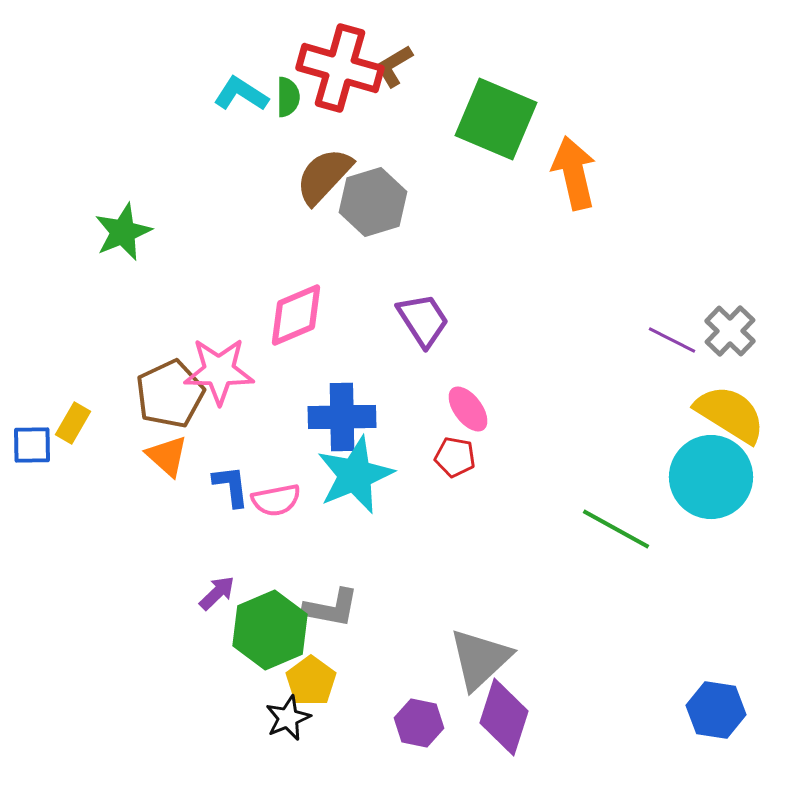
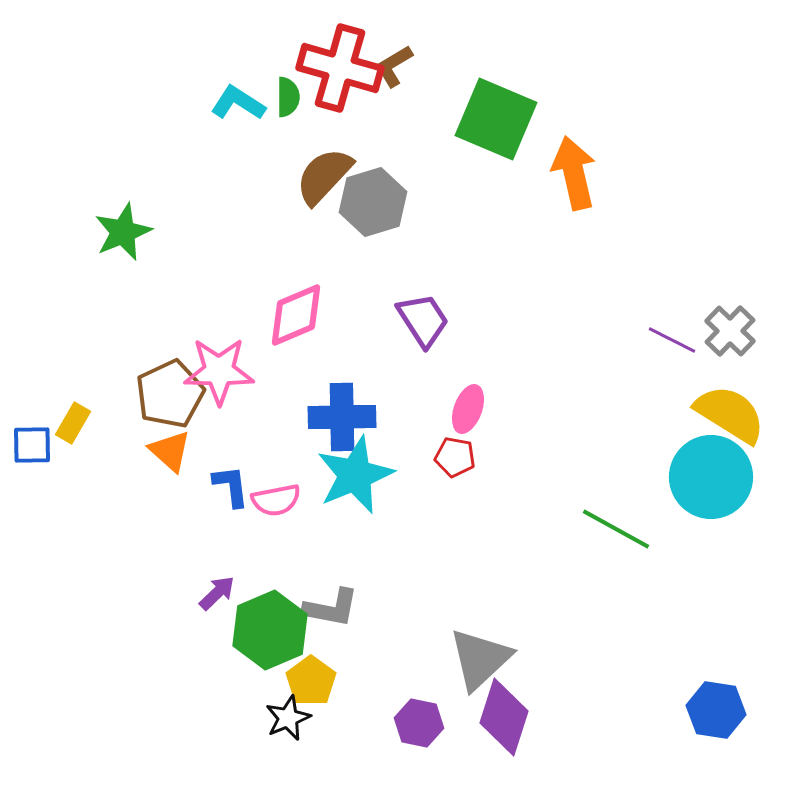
cyan L-shape: moved 3 px left, 9 px down
pink ellipse: rotated 57 degrees clockwise
orange triangle: moved 3 px right, 5 px up
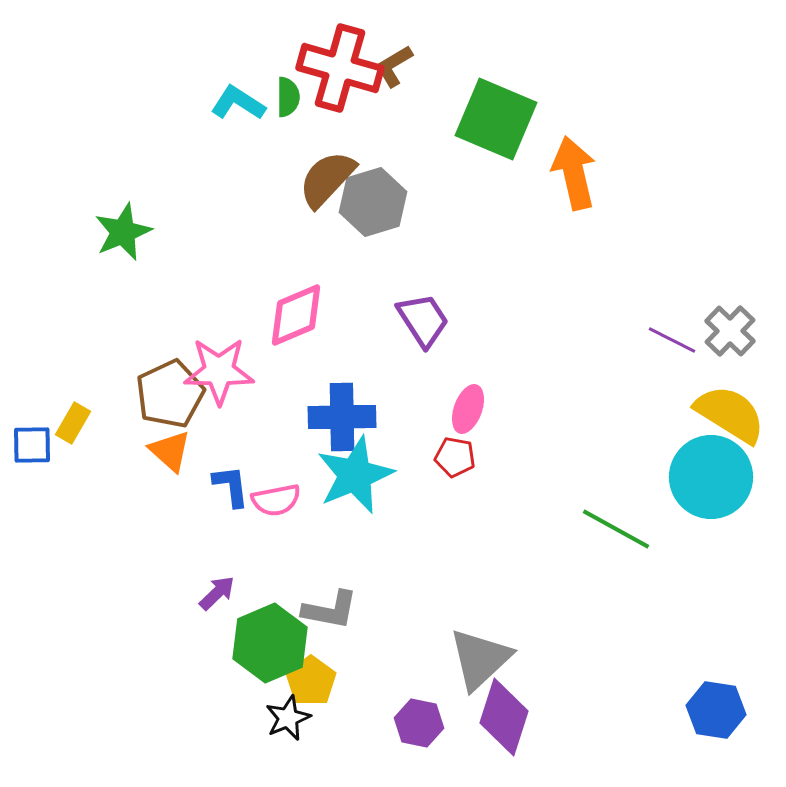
brown semicircle: moved 3 px right, 3 px down
gray L-shape: moved 1 px left, 2 px down
green hexagon: moved 13 px down
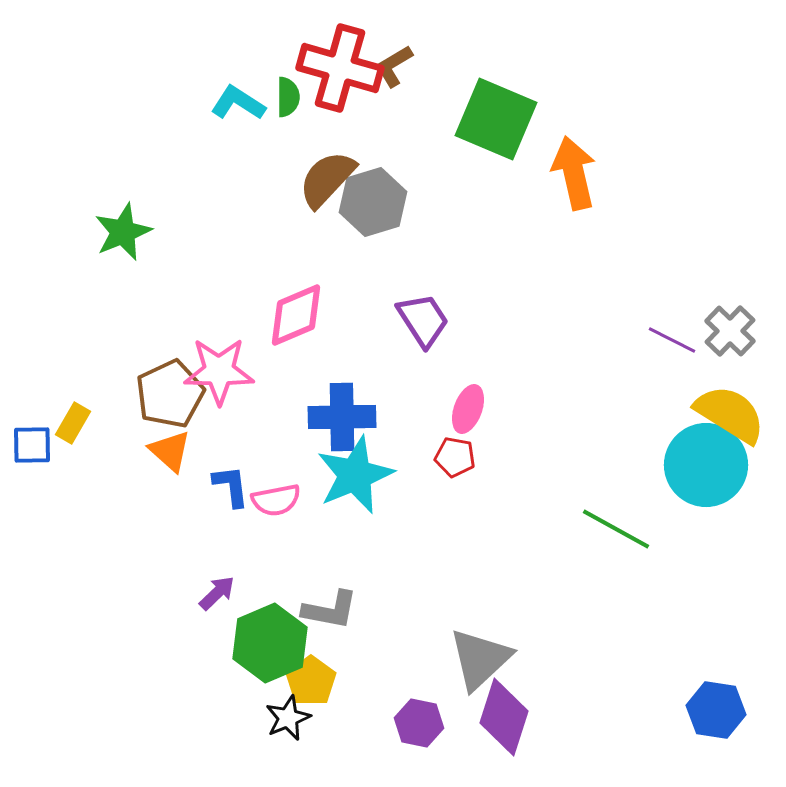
cyan circle: moved 5 px left, 12 px up
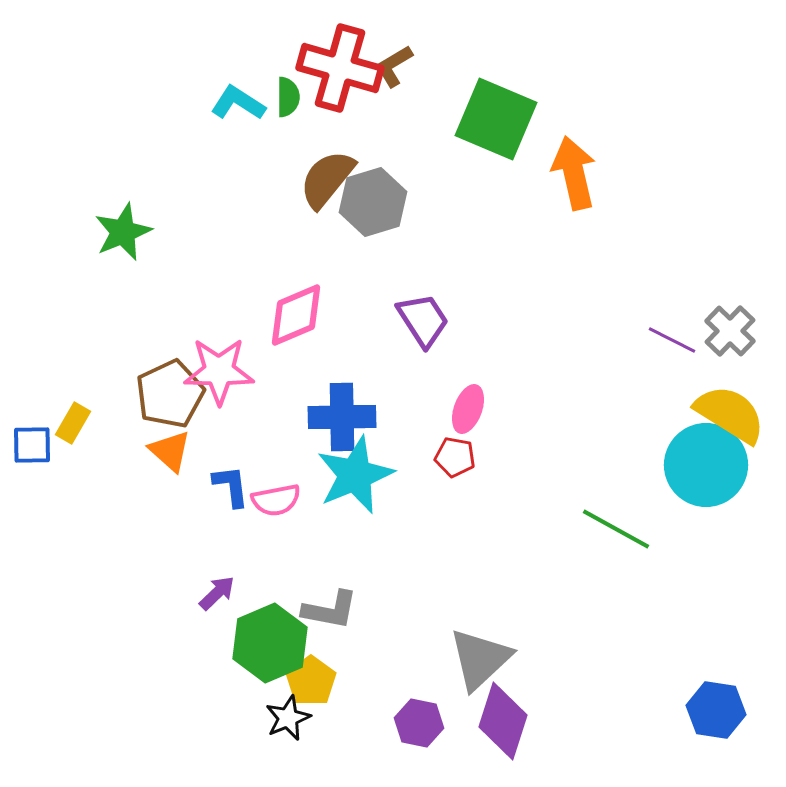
brown semicircle: rotated 4 degrees counterclockwise
purple diamond: moved 1 px left, 4 px down
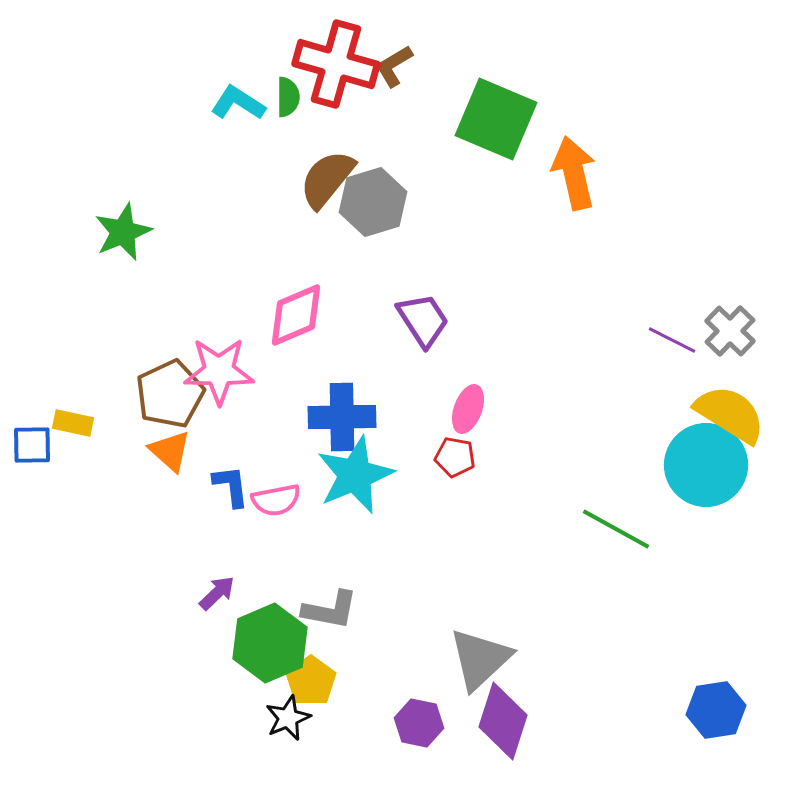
red cross: moved 4 px left, 4 px up
yellow rectangle: rotated 72 degrees clockwise
blue hexagon: rotated 18 degrees counterclockwise
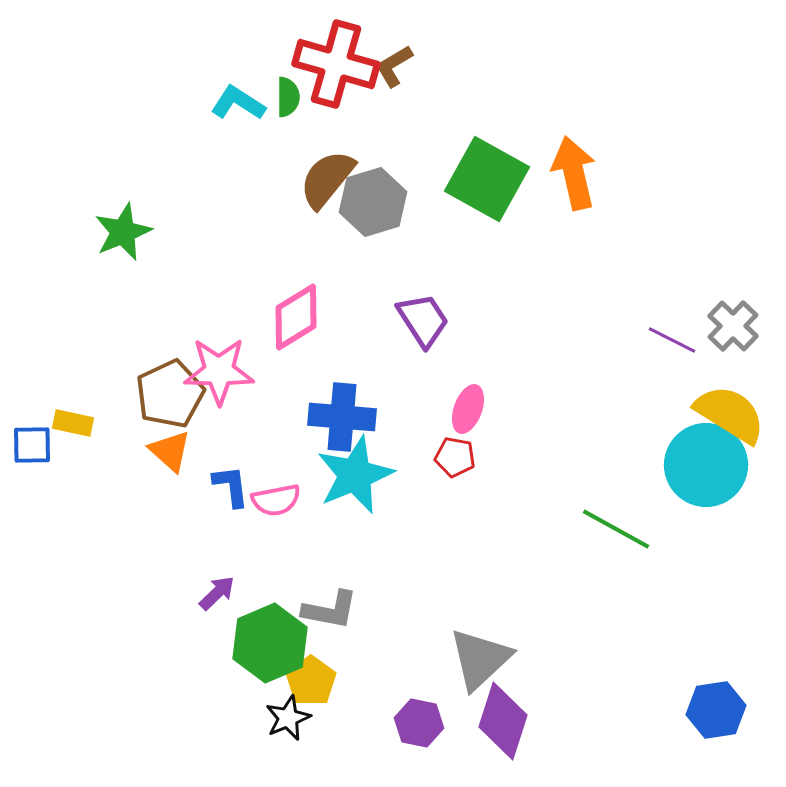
green square: moved 9 px left, 60 px down; rotated 6 degrees clockwise
pink diamond: moved 2 px down; rotated 8 degrees counterclockwise
gray cross: moved 3 px right, 5 px up
blue cross: rotated 6 degrees clockwise
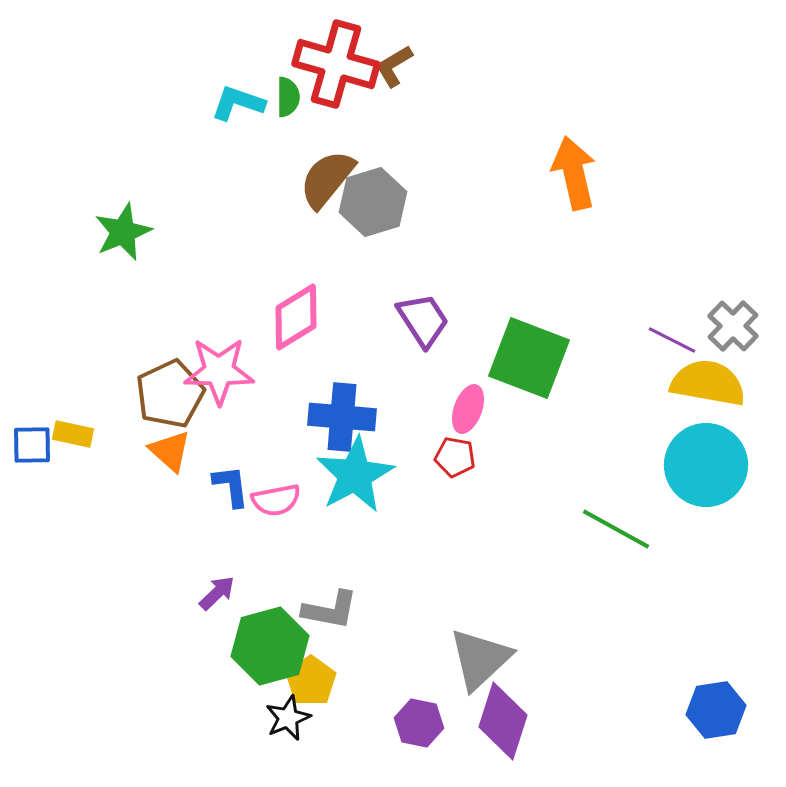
cyan L-shape: rotated 14 degrees counterclockwise
green square: moved 42 px right, 179 px down; rotated 8 degrees counterclockwise
yellow semicircle: moved 22 px left, 31 px up; rotated 22 degrees counterclockwise
yellow rectangle: moved 11 px down
cyan star: rotated 6 degrees counterclockwise
green hexagon: moved 3 px down; rotated 8 degrees clockwise
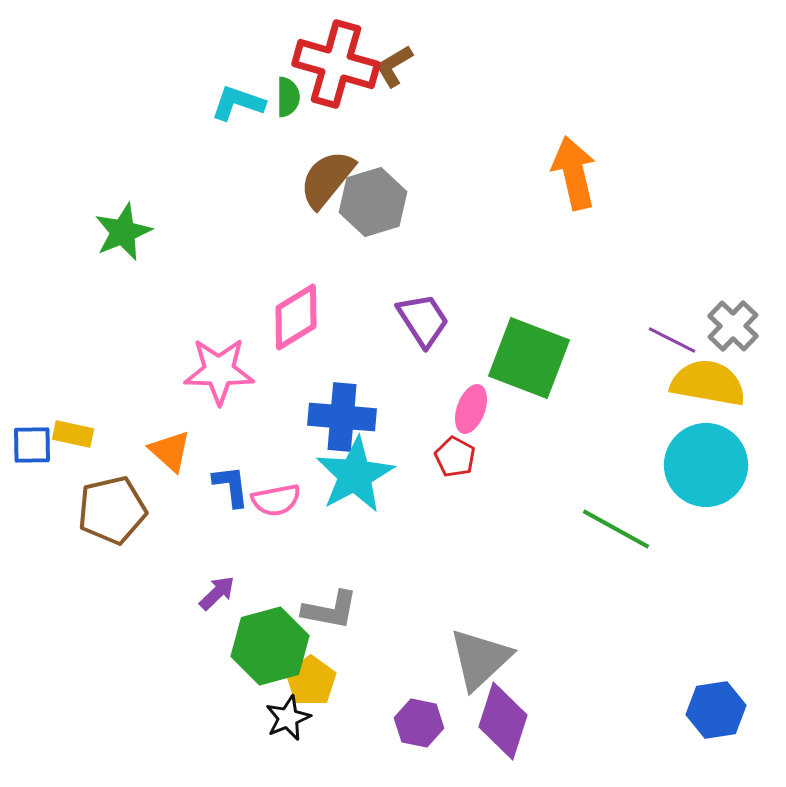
brown pentagon: moved 58 px left, 116 px down; rotated 12 degrees clockwise
pink ellipse: moved 3 px right
red pentagon: rotated 18 degrees clockwise
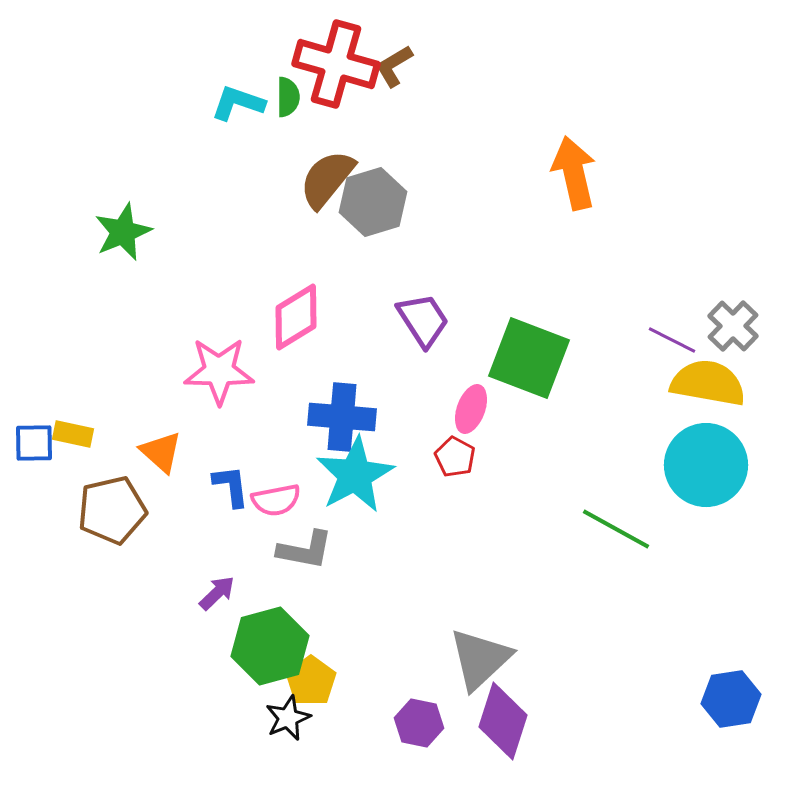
blue square: moved 2 px right, 2 px up
orange triangle: moved 9 px left, 1 px down
gray L-shape: moved 25 px left, 60 px up
blue hexagon: moved 15 px right, 11 px up
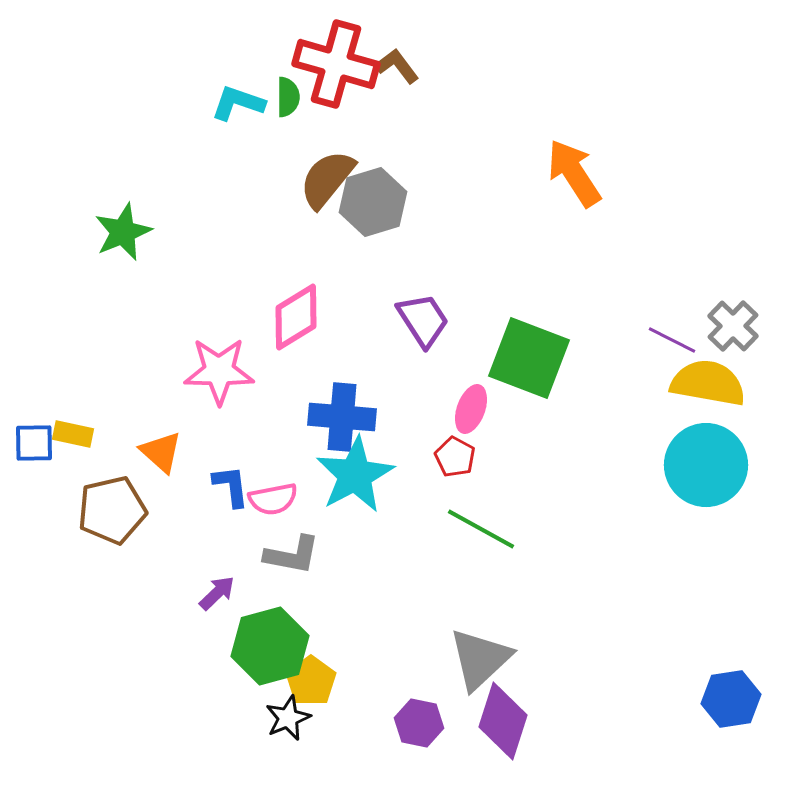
brown L-shape: moved 3 px right; rotated 84 degrees clockwise
orange arrow: rotated 20 degrees counterclockwise
pink semicircle: moved 3 px left, 1 px up
green line: moved 135 px left
gray L-shape: moved 13 px left, 5 px down
